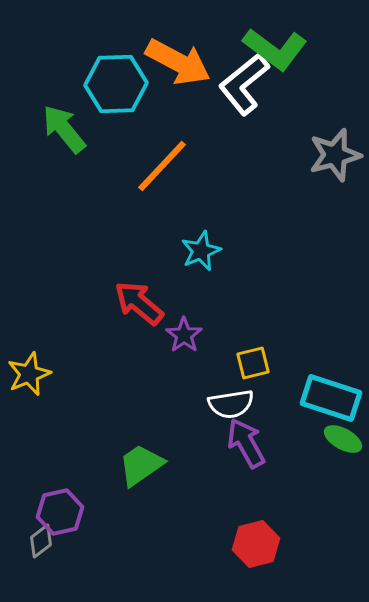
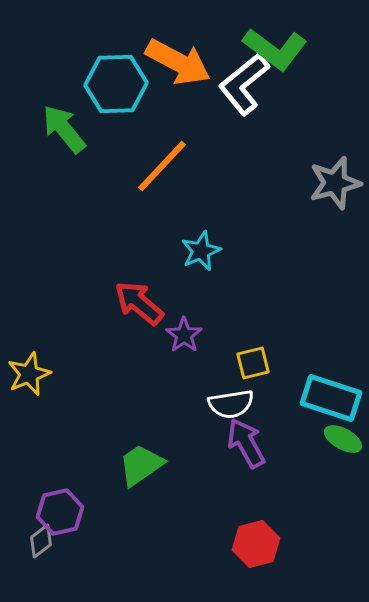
gray star: moved 28 px down
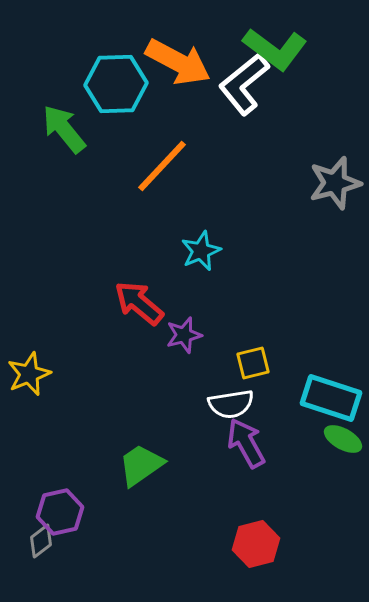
purple star: rotated 21 degrees clockwise
